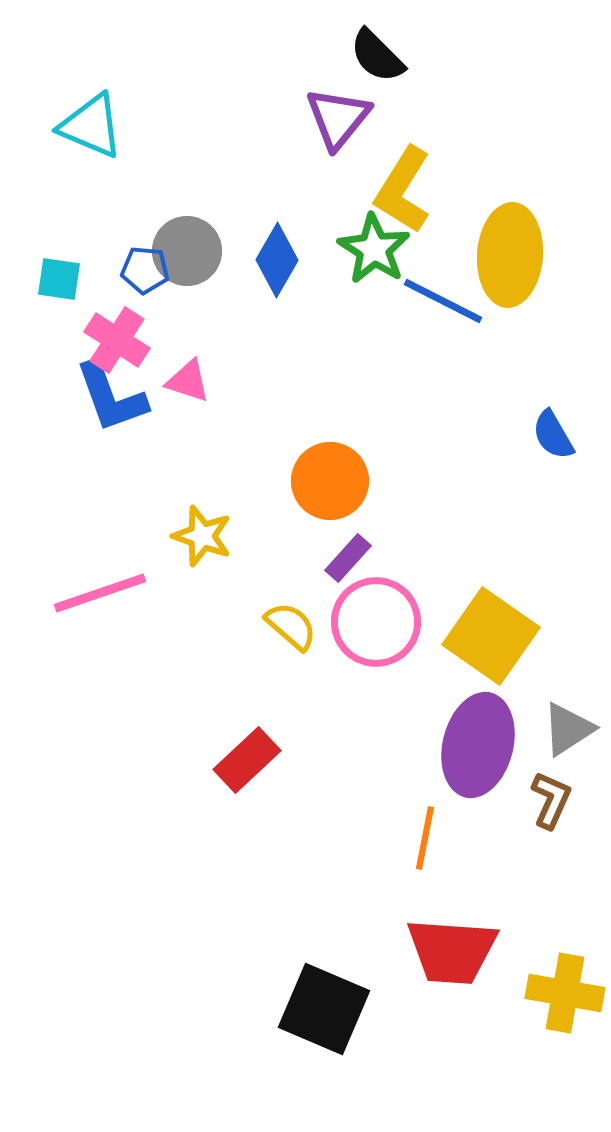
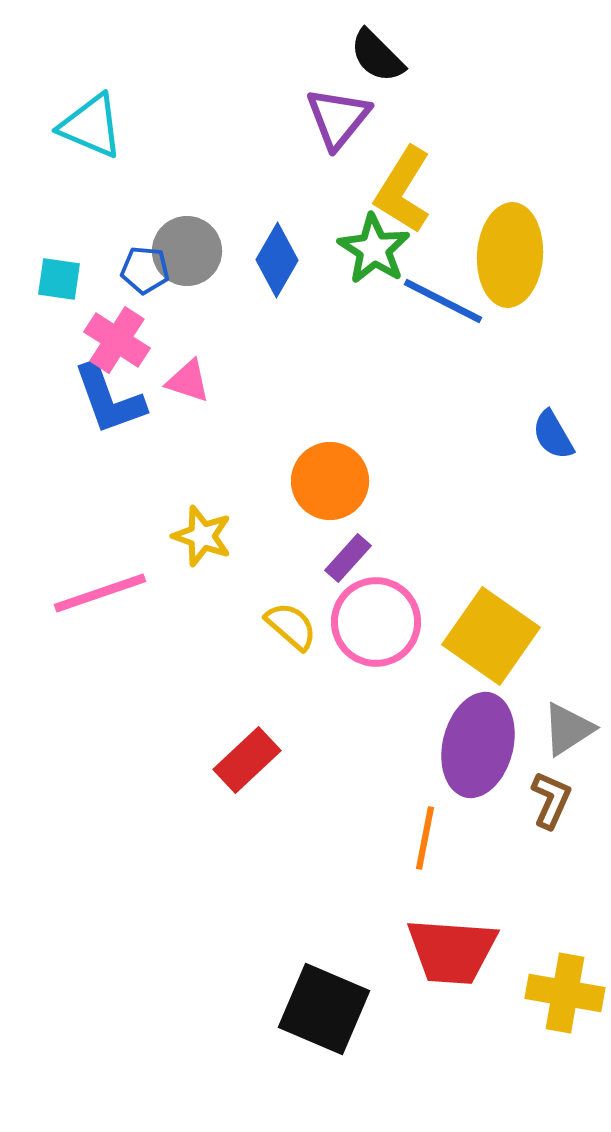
blue L-shape: moved 2 px left, 2 px down
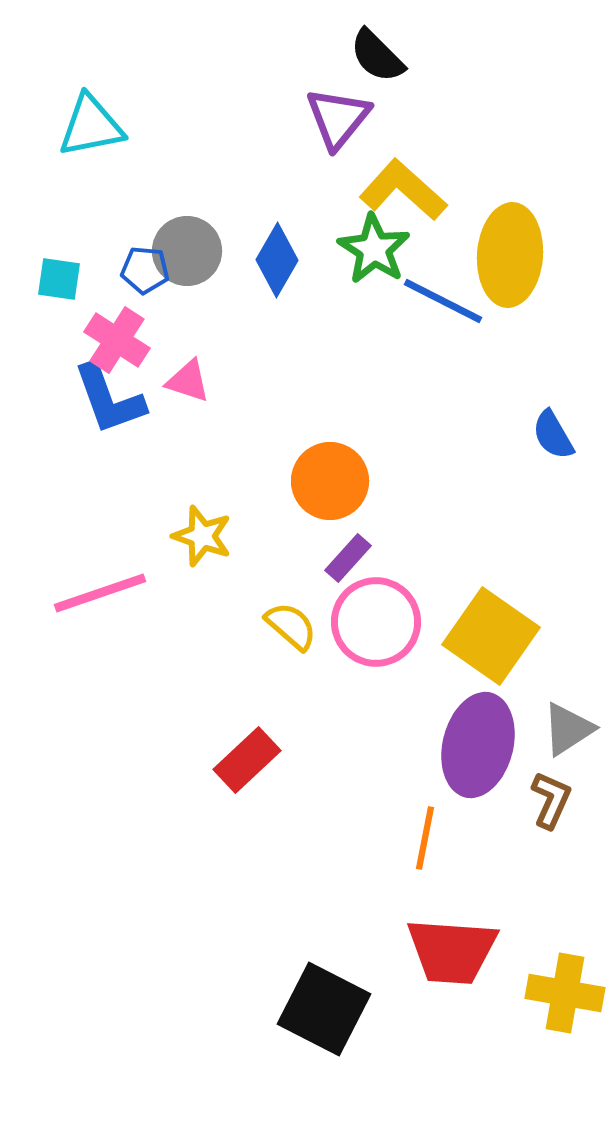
cyan triangle: rotated 34 degrees counterclockwise
yellow L-shape: rotated 100 degrees clockwise
black square: rotated 4 degrees clockwise
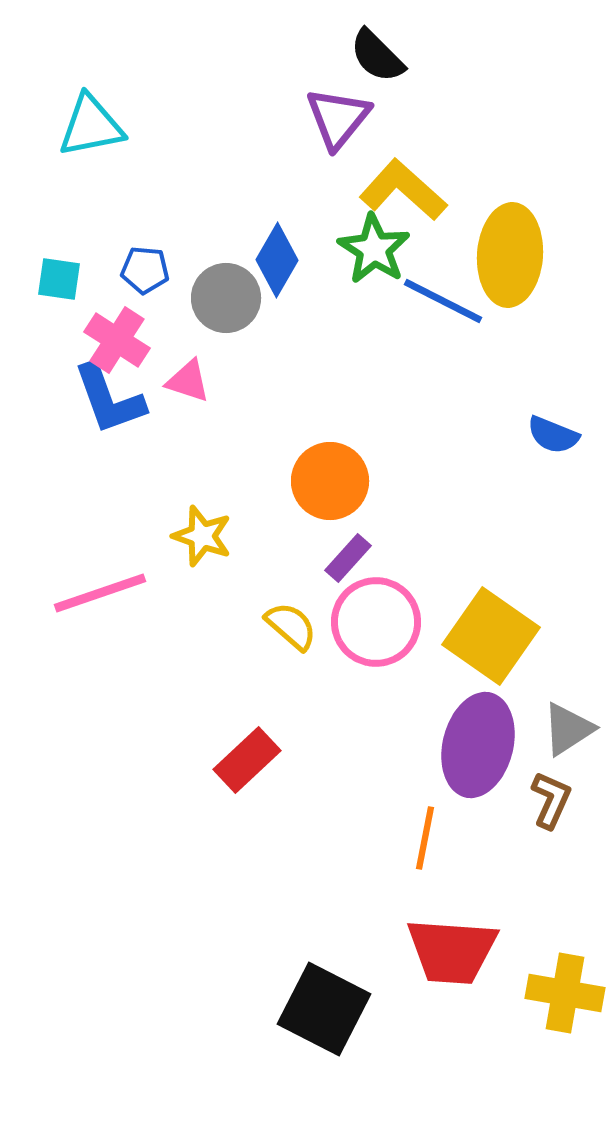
gray circle: moved 39 px right, 47 px down
blue semicircle: rotated 38 degrees counterclockwise
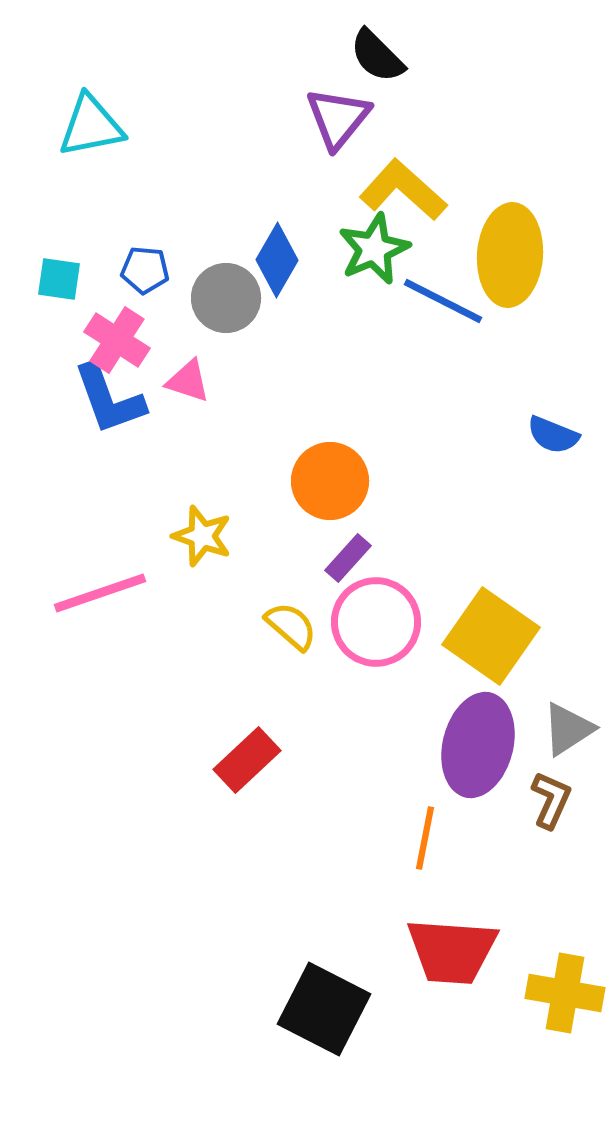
green star: rotated 16 degrees clockwise
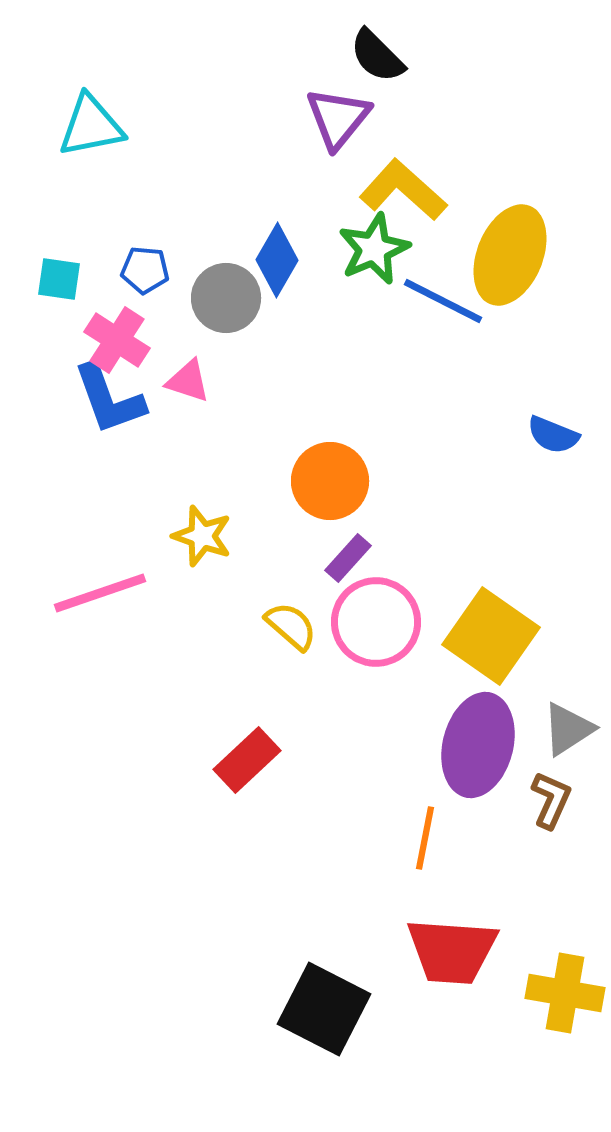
yellow ellipse: rotated 18 degrees clockwise
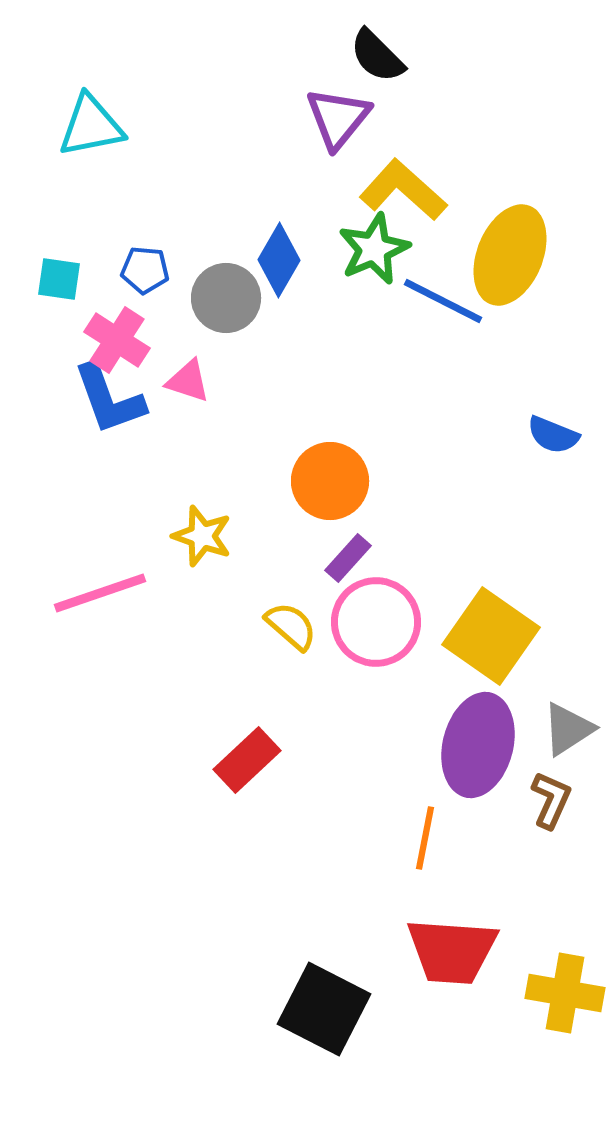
blue diamond: moved 2 px right
